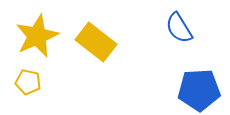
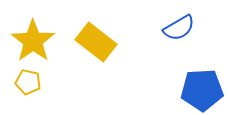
blue semicircle: rotated 88 degrees counterclockwise
yellow star: moved 4 px left, 5 px down; rotated 12 degrees counterclockwise
blue pentagon: moved 3 px right
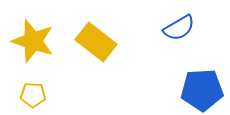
yellow star: rotated 18 degrees counterclockwise
yellow pentagon: moved 5 px right, 13 px down; rotated 10 degrees counterclockwise
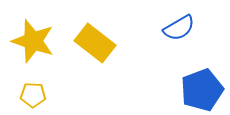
yellow rectangle: moved 1 px left, 1 px down
blue pentagon: rotated 18 degrees counterclockwise
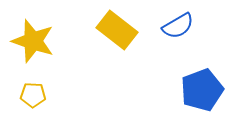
blue semicircle: moved 1 px left, 2 px up
yellow rectangle: moved 22 px right, 13 px up
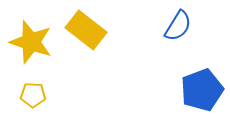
blue semicircle: rotated 28 degrees counterclockwise
yellow rectangle: moved 31 px left
yellow star: moved 2 px left, 1 px down
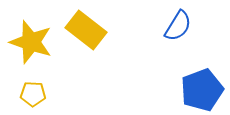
yellow pentagon: moved 1 px up
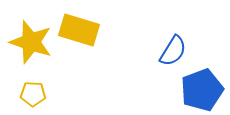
blue semicircle: moved 5 px left, 25 px down
yellow rectangle: moved 7 px left; rotated 21 degrees counterclockwise
